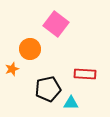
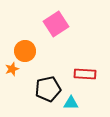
pink square: rotated 20 degrees clockwise
orange circle: moved 5 px left, 2 px down
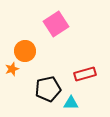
red rectangle: rotated 20 degrees counterclockwise
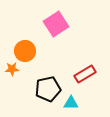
orange star: rotated 16 degrees clockwise
red rectangle: rotated 15 degrees counterclockwise
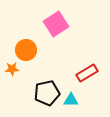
orange circle: moved 1 px right, 1 px up
red rectangle: moved 2 px right, 1 px up
black pentagon: moved 1 px left, 4 px down
cyan triangle: moved 3 px up
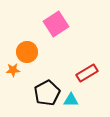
orange circle: moved 1 px right, 2 px down
orange star: moved 1 px right, 1 px down
black pentagon: rotated 15 degrees counterclockwise
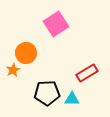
orange circle: moved 1 px left, 1 px down
orange star: rotated 24 degrees counterclockwise
black pentagon: rotated 25 degrees clockwise
cyan triangle: moved 1 px right, 1 px up
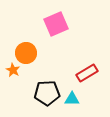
pink square: rotated 10 degrees clockwise
orange star: rotated 16 degrees counterclockwise
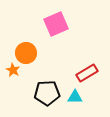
cyan triangle: moved 3 px right, 2 px up
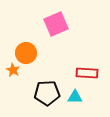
red rectangle: rotated 35 degrees clockwise
